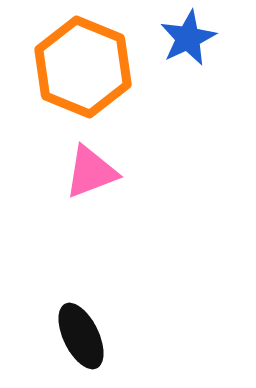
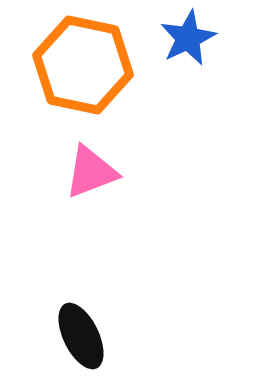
orange hexagon: moved 2 px up; rotated 10 degrees counterclockwise
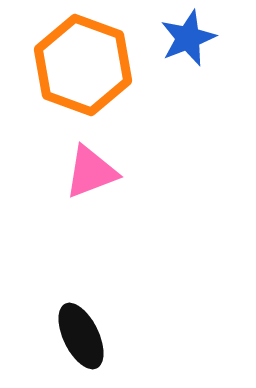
blue star: rotated 4 degrees clockwise
orange hexagon: rotated 8 degrees clockwise
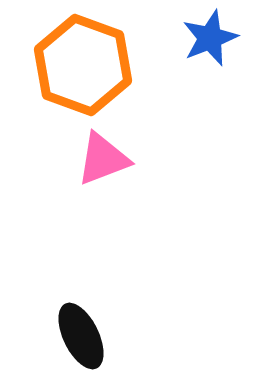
blue star: moved 22 px right
pink triangle: moved 12 px right, 13 px up
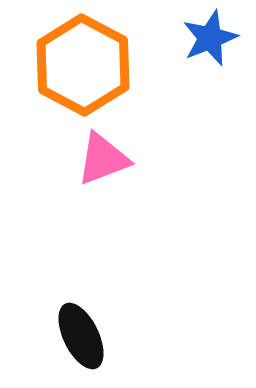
orange hexagon: rotated 8 degrees clockwise
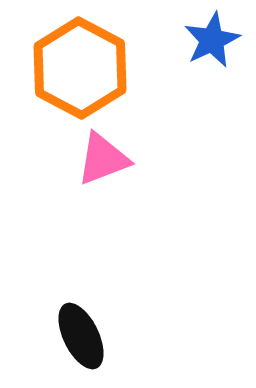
blue star: moved 2 px right, 2 px down; rotated 4 degrees counterclockwise
orange hexagon: moved 3 px left, 3 px down
